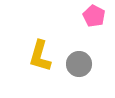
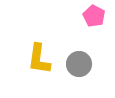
yellow L-shape: moved 1 px left, 3 px down; rotated 8 degrees counterclockwise
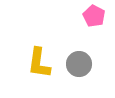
yellow L-shape: moved 4 px down
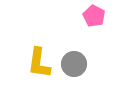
gray circle: moved 5 px left
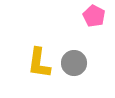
gray circle: moved 1 px up
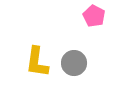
yellow L-shape: moved 2 px left, 1 px up
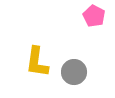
gray circle: moved 9 px down
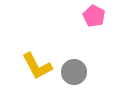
yellow L-shape: moved 4 px down; rotated 36 degrees counterclockwise
